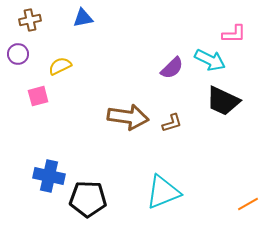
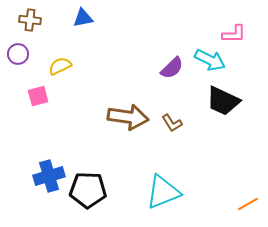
brown cross: rotated 20 degrees clockwise
brown L-shape: rotated 75 degrees clockwise
blue cross: rotated 28 degrees counterclockwise
black pentagon: moved 9 px up
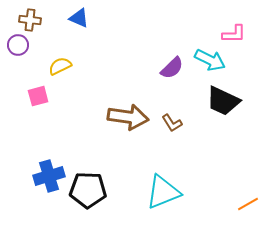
blue triangle: moved 4 px left; rotated 35 degrees clockwise
purple circle: moved 9 px up
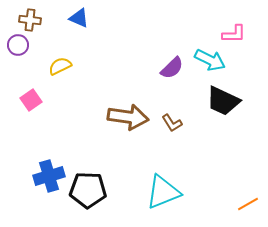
pink square: moved 7 px left, 4 px down; rotated 20 degrees counterclockwise
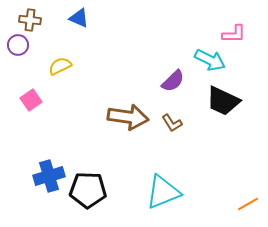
purple semicircle: moved 1 px right, 13 px down
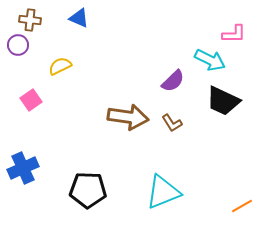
blue cross: moved 26 px left, 8 px up; rotated 8 degrees counterclockwise
orange line: moved 6 px left, 2 px down
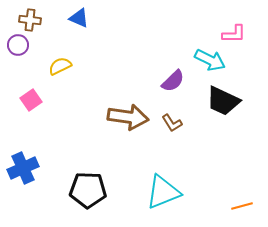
orange line: rotated 15 degrees clockwise
